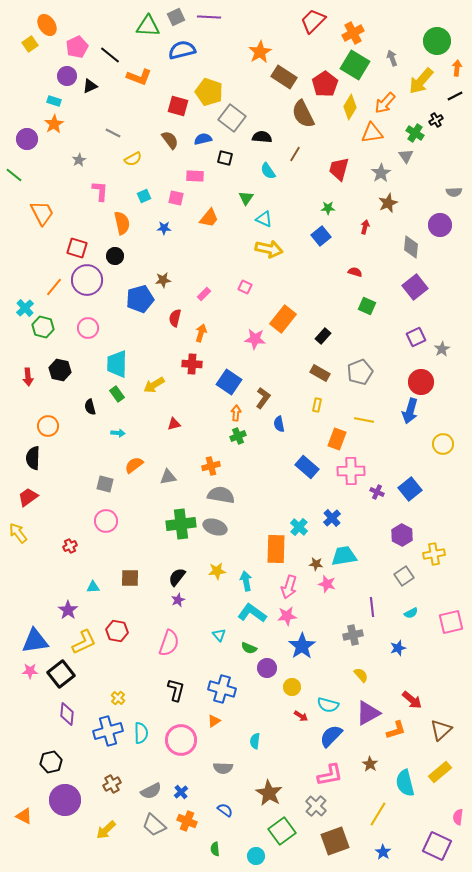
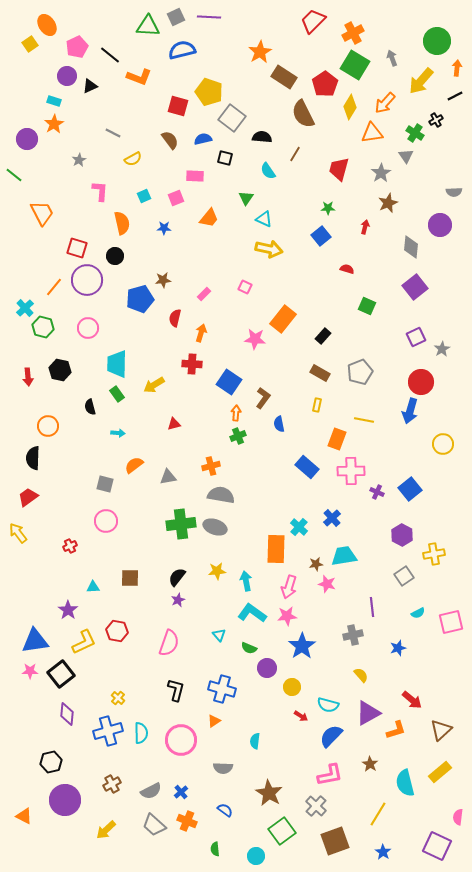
pink square at (176, 198): rotated 35 degrees counterclockwise
red semicircle at (355, 272): moved 8 px left, 3 px up
brown star at (316, 564): rotated 16 degrees counterclockwise
cyan semicircle at (411, 613): moved 7 px right
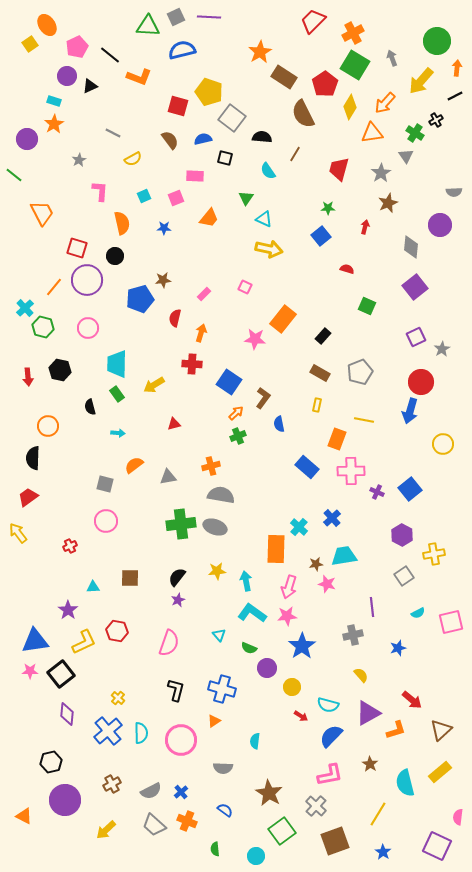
orange arrow at (236, 413): rotated 42 degrees clockwise
blue cross at (108, 731): rotated 24 degrees counterclockwise
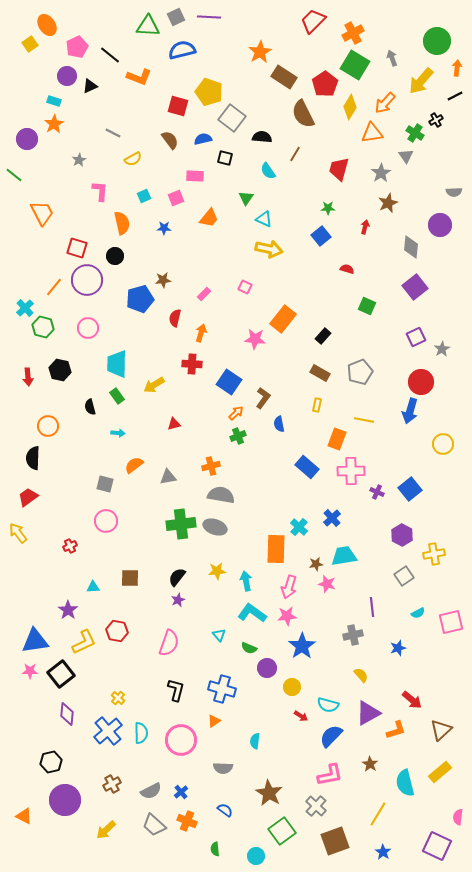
green rectangle at (117, 394): moved 2 px down
